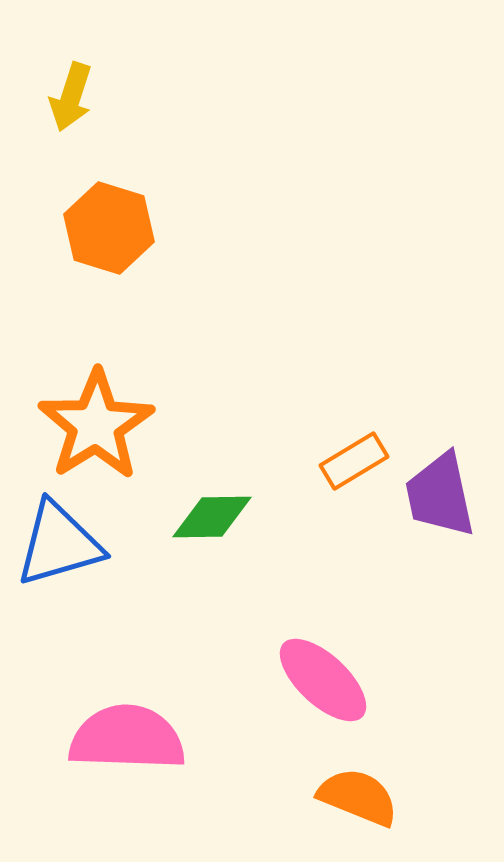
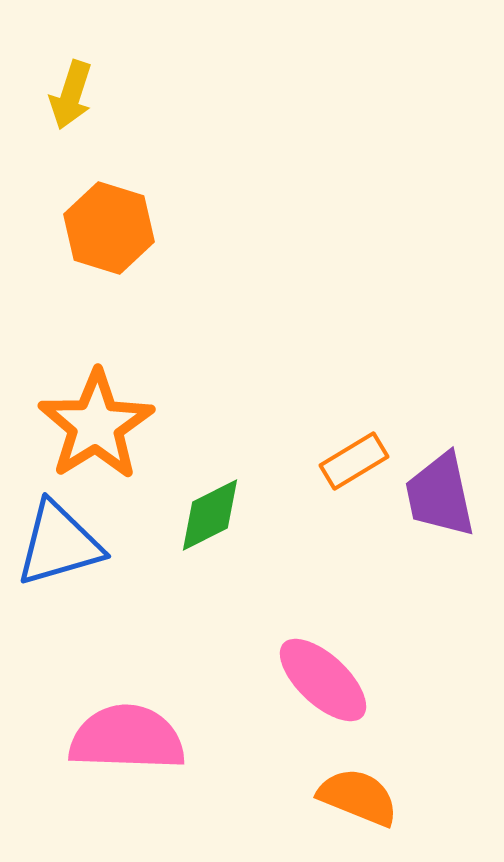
yellow arrow: moved 2 px up
green diamond: moved 2 px left, 2 px up; rotated 26 degrees counterclockwise
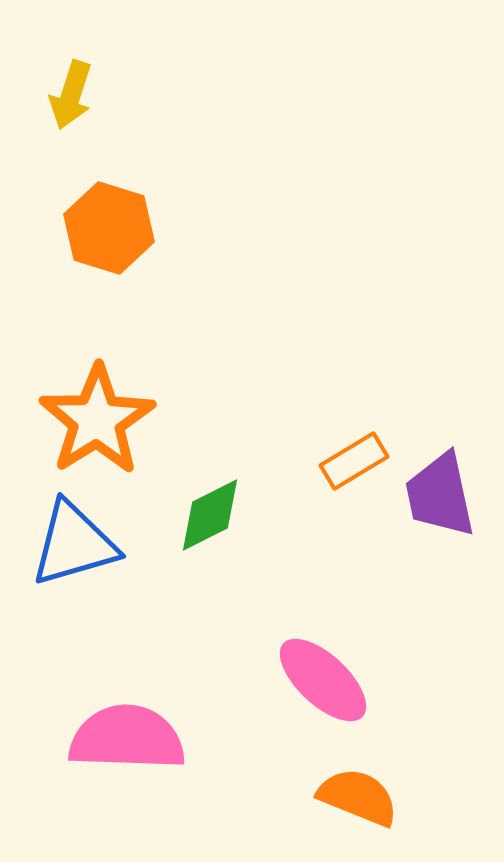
orange star: moved 1 px right, 5 px up
blue triangle: moved 15 px right
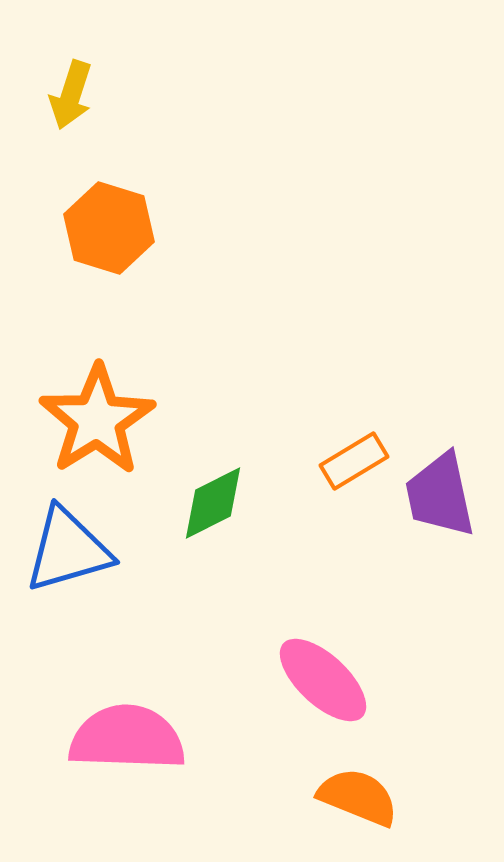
green diamond: moved 3 px right, 12 px up
blue triangle: moved 6 px left, 6 px down
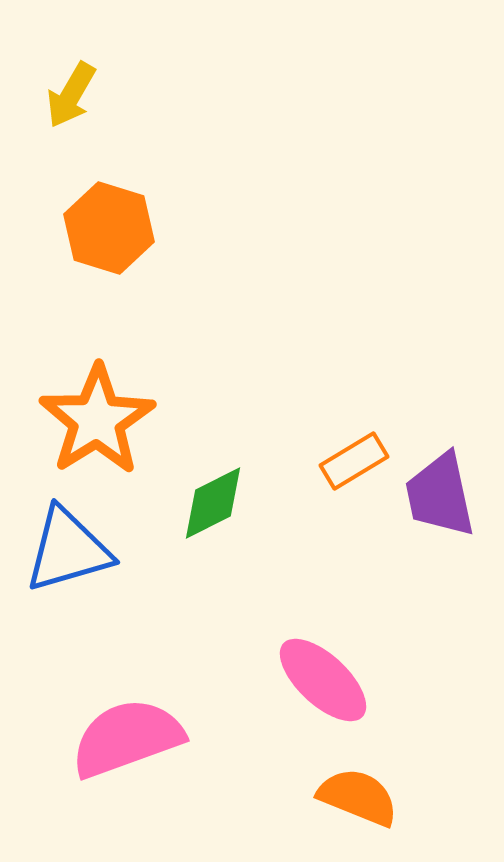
yellow arrow: rotated 12 degrees clockwise
pink semicircle: rotated 22 degrees counterclockwise
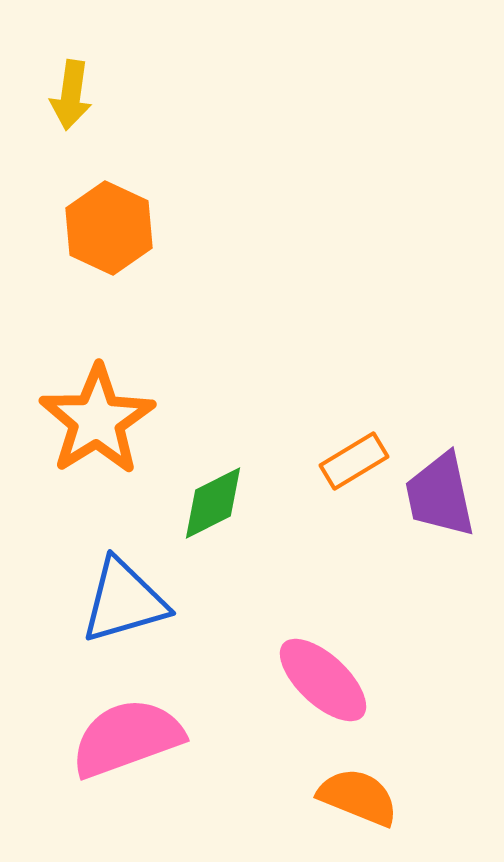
yellow arrow: rotated 22 degrees counterclockwise
orange hexagon: rotated 8 degrees clockwise
blue triangle: moved 56 px right, 51 px down
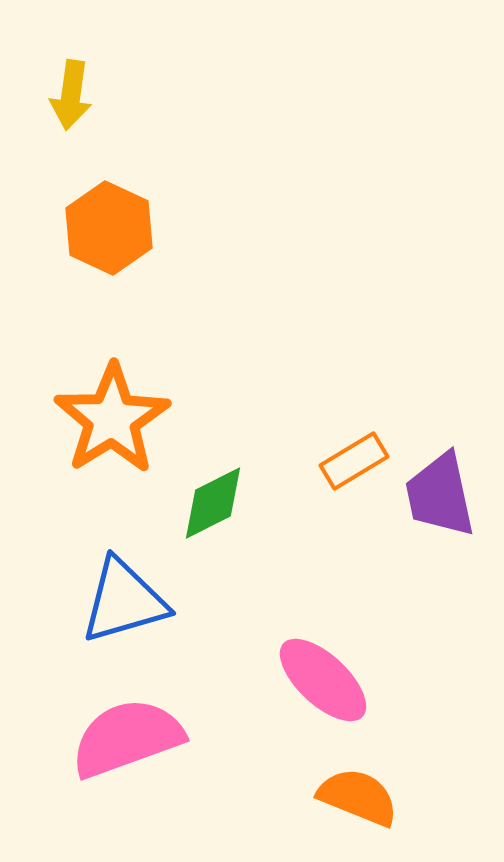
orange star: moved 15 px right, 1 px up
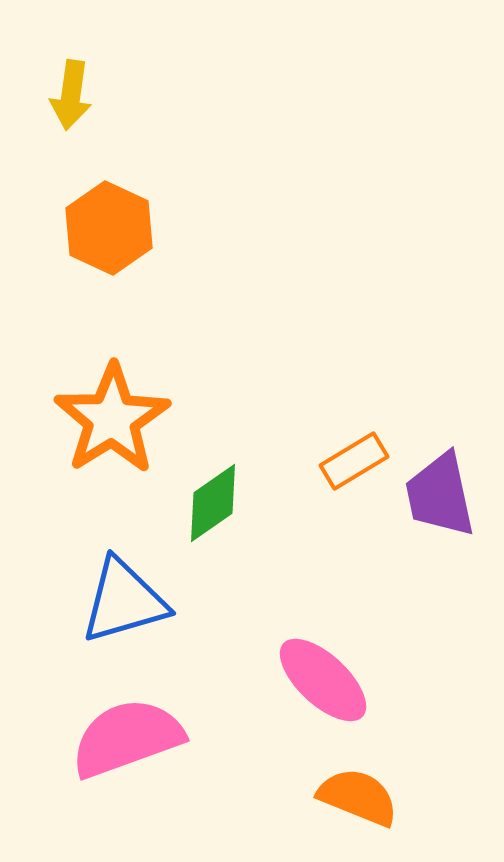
green diamond: rotated 8 degrees counterclockwise
